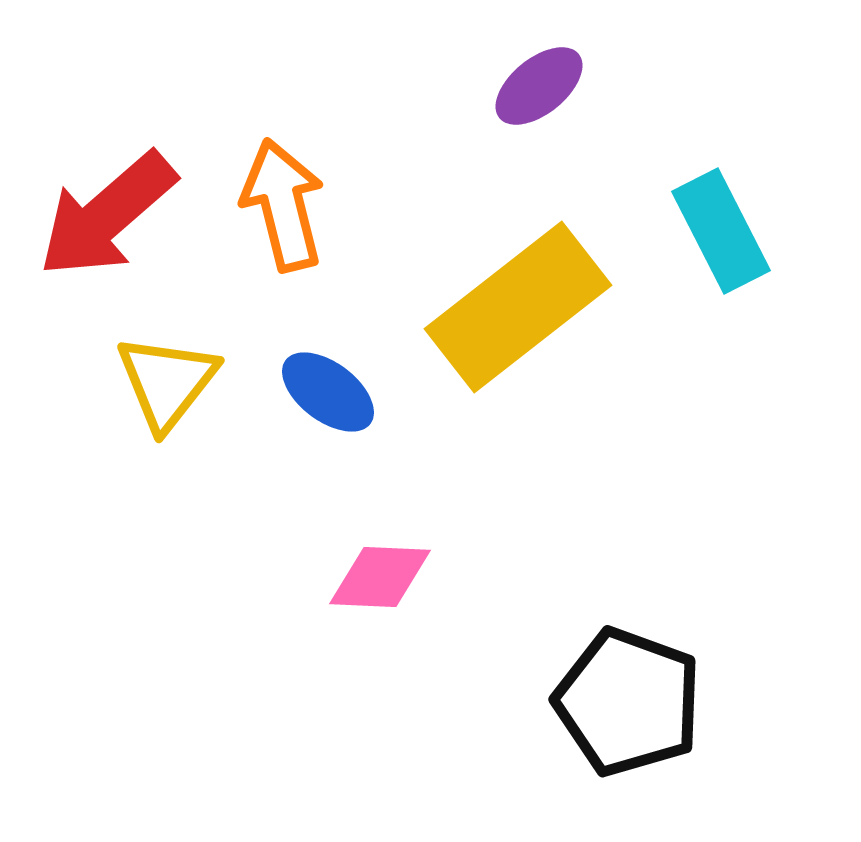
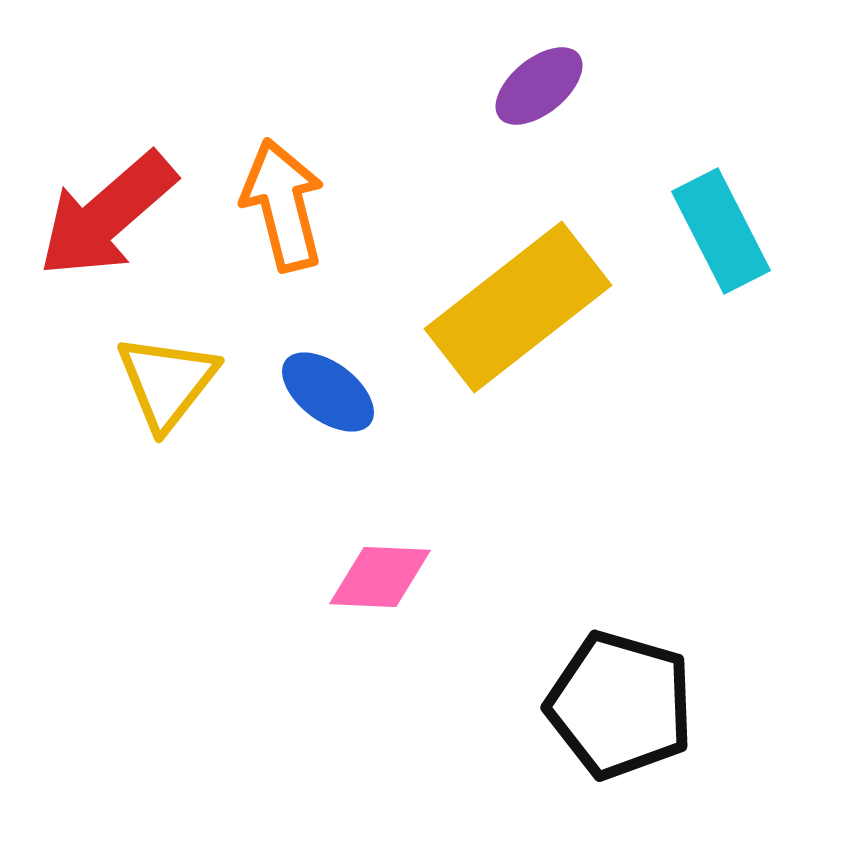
black pentagon: moved 8 px left, 3 px down; rotated 4 degrees counterclockwise
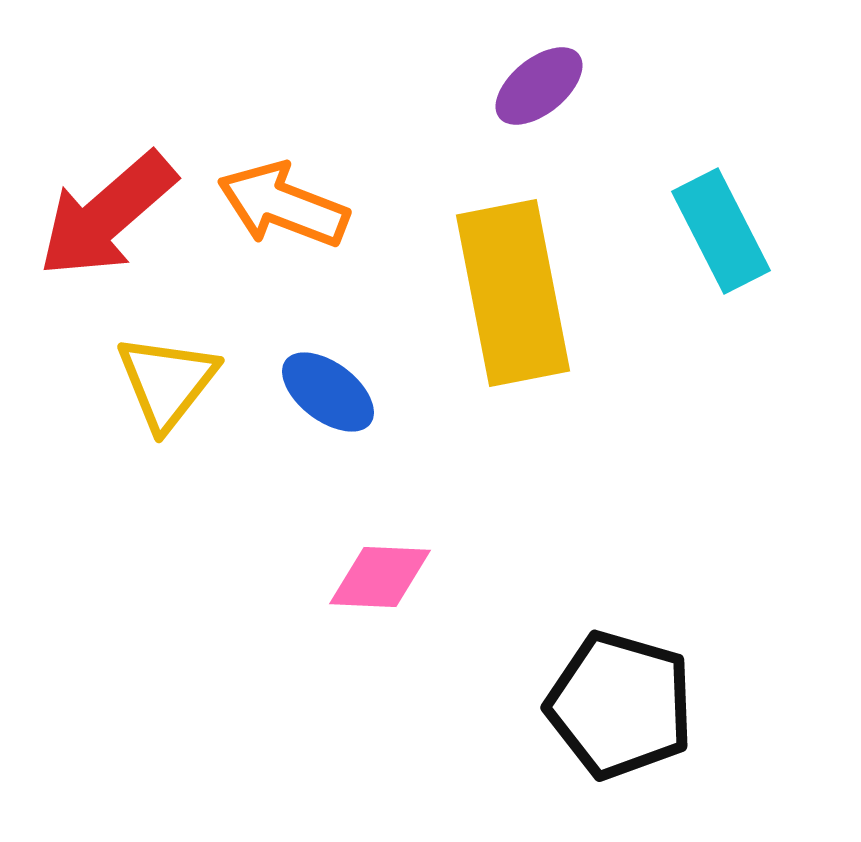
orange arrow: rotated 55 degrees counterclockwise
yellow rectangle: moved 5 px left, 14 px up; rotated 63 degrees counterclockwise
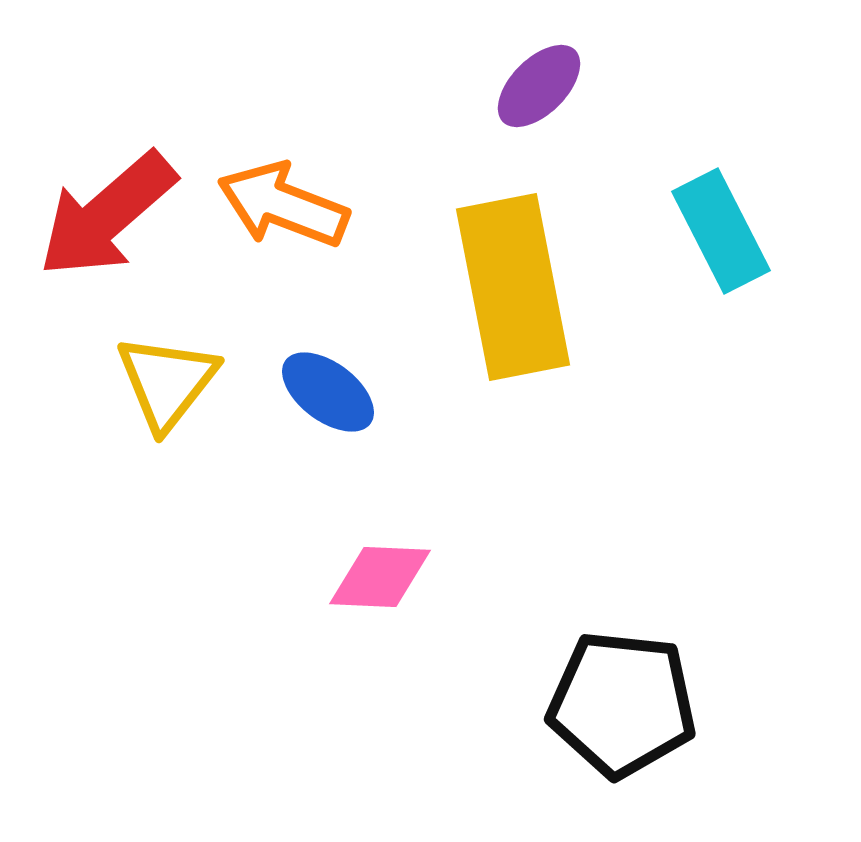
purple ellipse: rotated 6 degrees counterclockwise
yellow rectangle: moved 6 px up
black pentagon: moved 2 px right, 1 px up; rotated 10 degrees counterclockwise
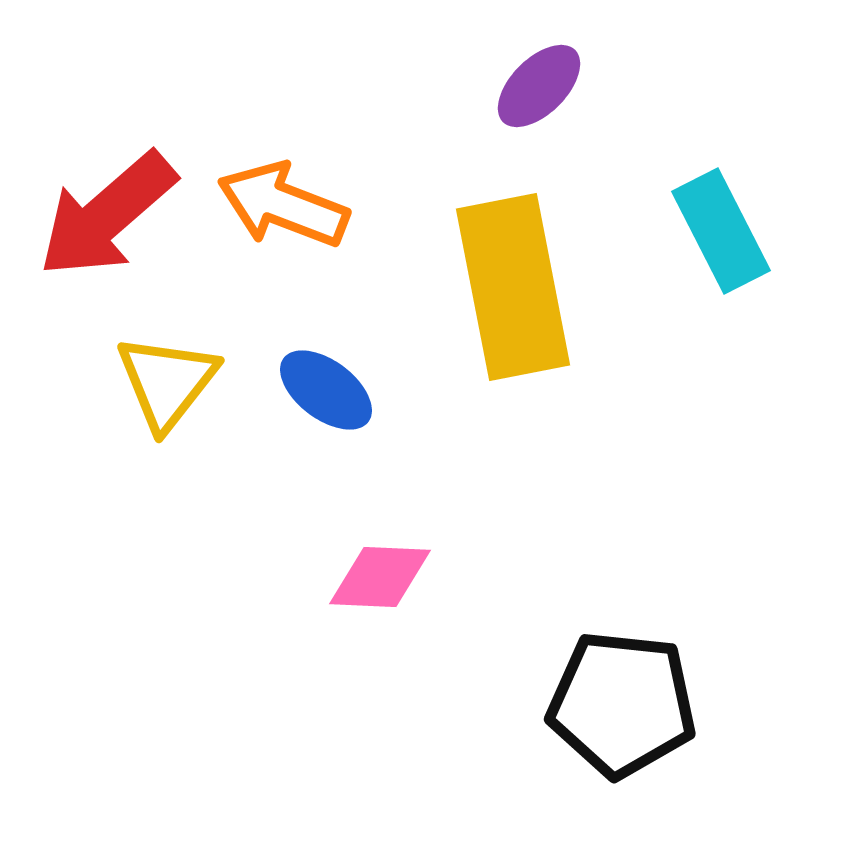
blue ellipse: moved 2 px left, 2 px up
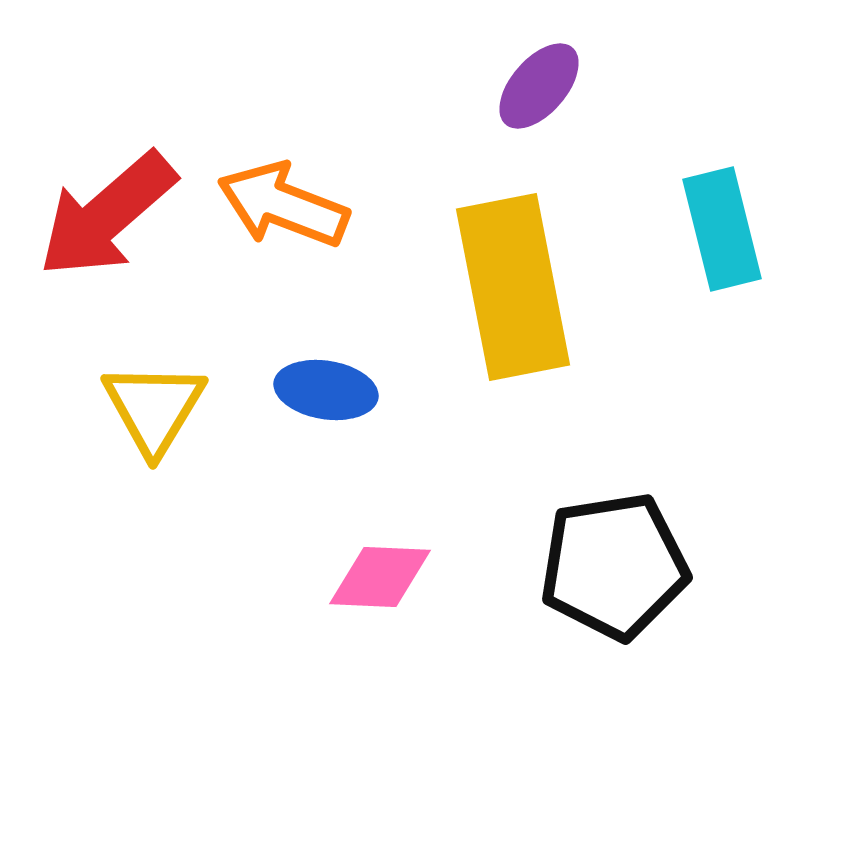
purple ellipse: rotated 4 degrees counterclockwise
cyan rectangle: moved 1 px right, 2 px up; rotated 13 degrees clockwise
yellow triangle: moved 13 px left, 26 px down; rotated 7 degrees counterclockwise
blue ellipse: rotated 28 degrees counterclockwise
black pentagon: moved 8 px left, 138 px up; rotated 15 degrees counterclockwise
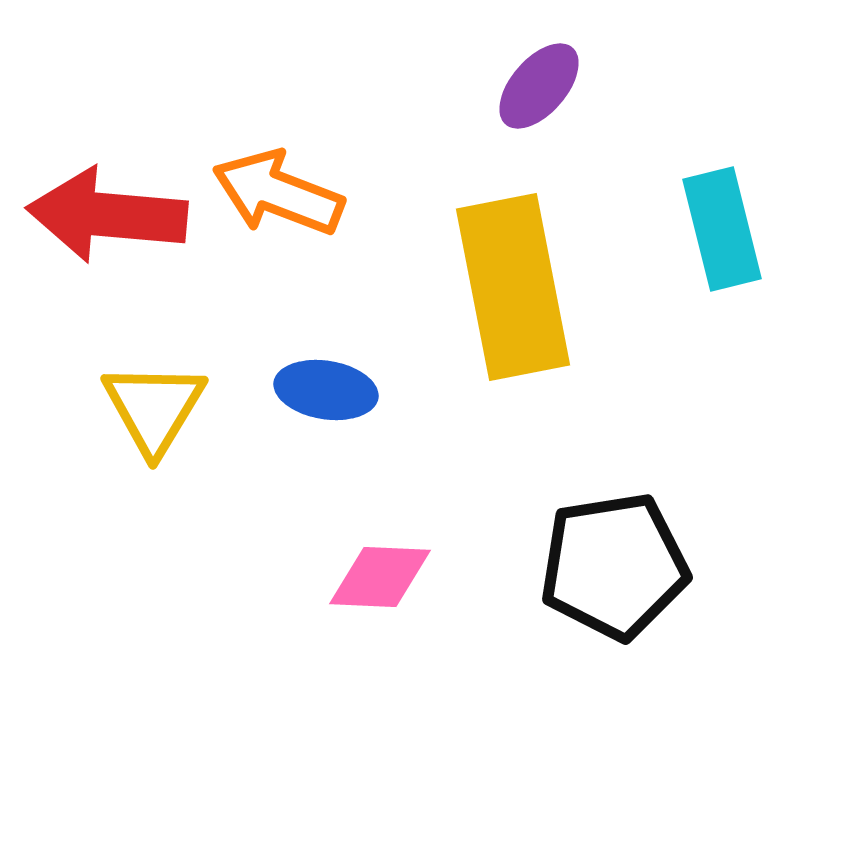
orange arrow: moved 5 px left, 12 px up
red arrow: rotated 46 degrees clockwise
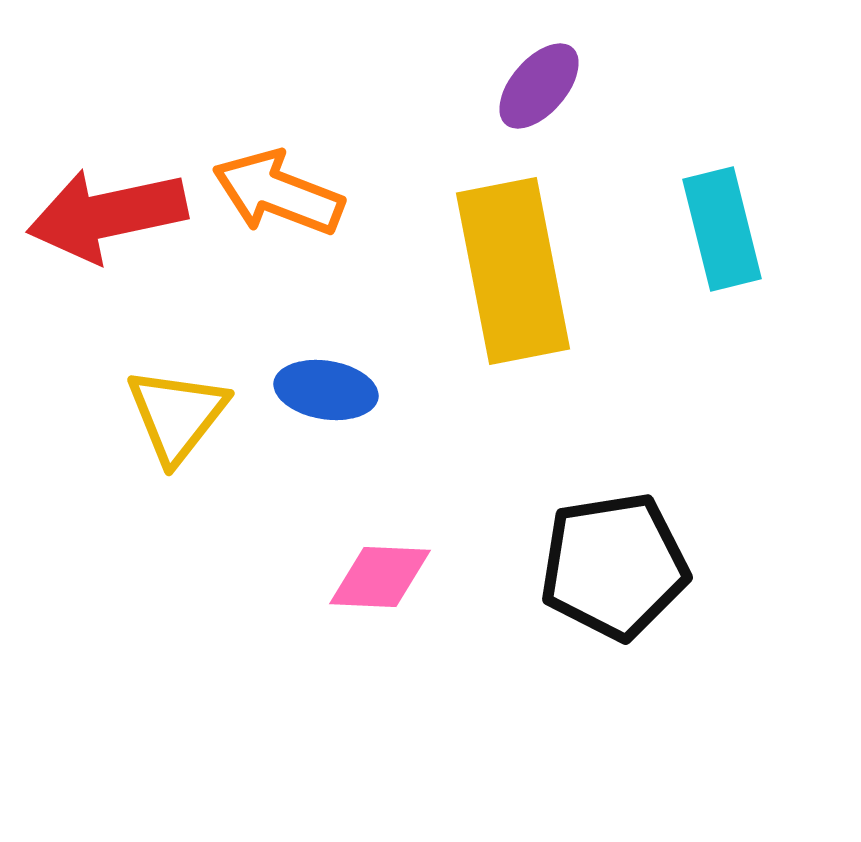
red arrow: rotated 17 degrees counterclockwise
yellow rectangle: moved 16 px up
yellow triangle: moved 23 px right, 7 px down; rotated 7 degrees clockwise
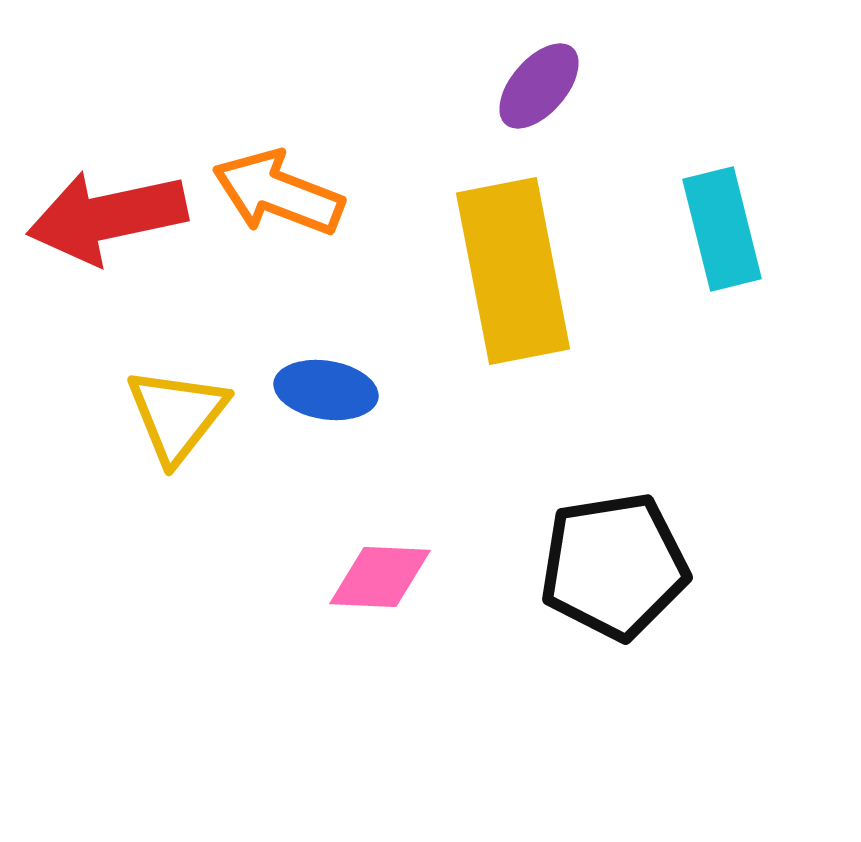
red arrow: moved 2 px down
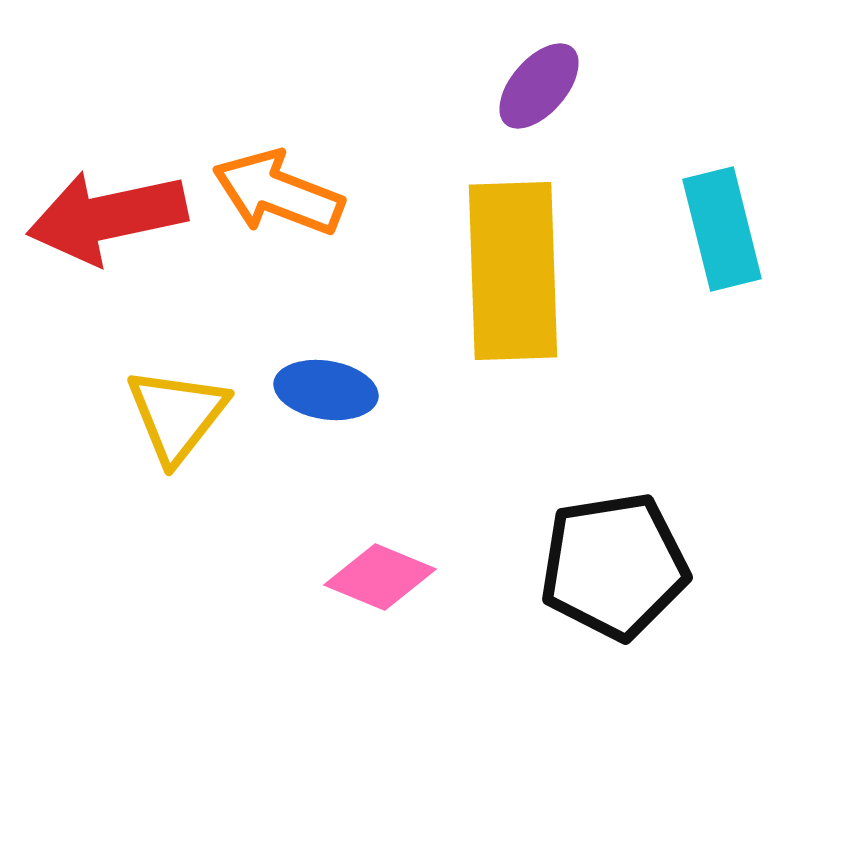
yellow rectangle: rotated 9 degrees clockwise
pink diamond: rotated 20 degrees clockwise
